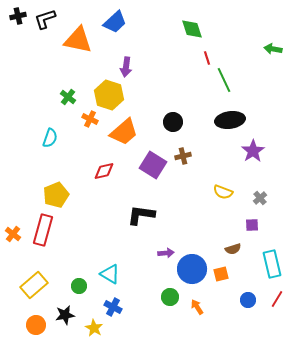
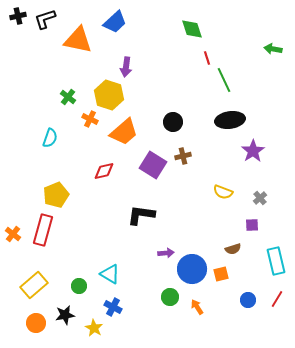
cyan rectangle at (272, 264): moved 4 px right, 3 px up
orange circle at (36, 325): moved 2 px up
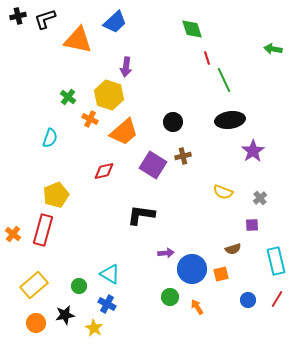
blue cross at (113, 307): moved 6 px left, 3 px up
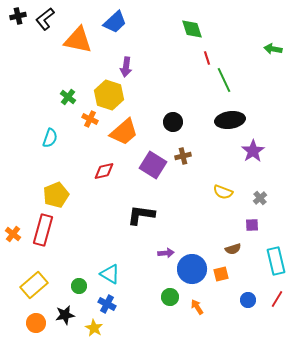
black L-shape at (45, 19): rotated 20 degrees counterclockwise
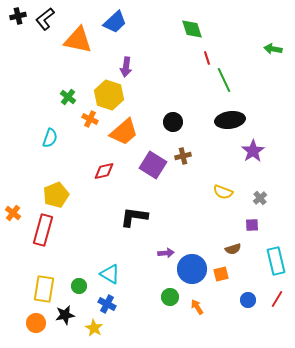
black L-shape at (141, 215): moved 7 px left, 2 px down
orange cross at (13, 234): moved 21 px up
yellow rectangle at (34, 285): moved 10 px right, 4 px down; rotated 40 degrees counterclockwise
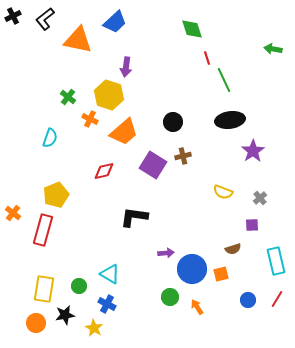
black cross at (18, 16): moved 5 px left; rotated 14 degrees counterclockwise
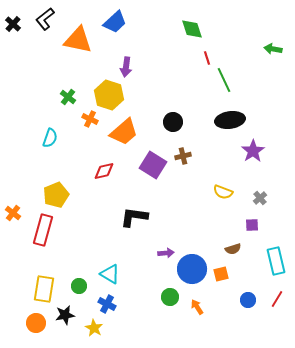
black cross at (13, 16): moved 8 px down; rotated 21 degrees counterclockwise
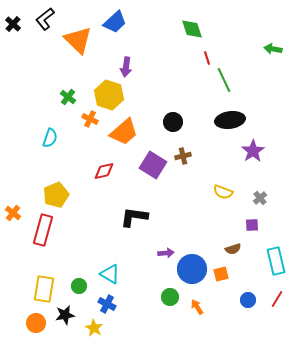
orange triangle at (78, 40): rotated 32 degrees clockwise
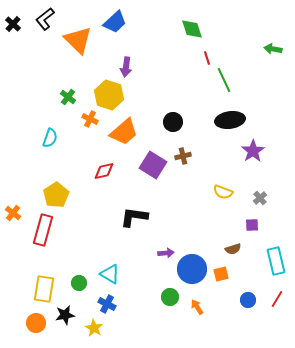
yellow pentagon at (56, 195): rotated 10 degrees counterclockwise
green circle at (79, 286): moved 3 px up
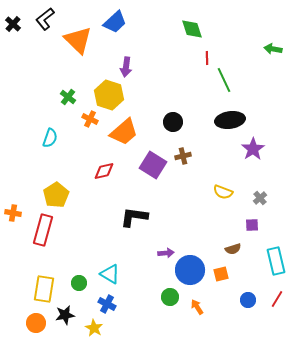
red line at (207, 58): rotated 16 degrees clockwise
purple star at (253, 151): moved 2 px up
orange cross at (13, 213): rotated 28 degrees counterclockwise
blue circle at (192, 269): moved 2 px left, 1 px down
